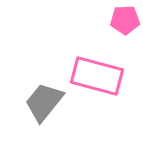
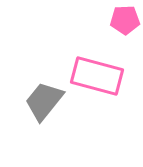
gray trapezoid: moved 1 px up
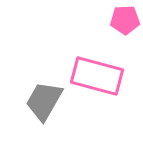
gray trapezoid: rotated 9 degrees counterclockwise
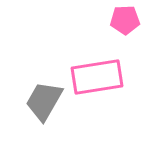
pink rectangle: moved 1 px down; rotated 24 degrees counterclockwise
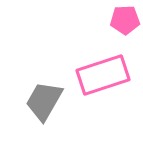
pink rectangle: moved 6 px right, 2 px up; rotated 9 degrees counterclockwise
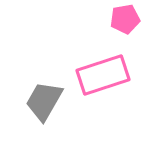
pink pentagon: moved 1 px up; rotated 8 degrees counterclockwise
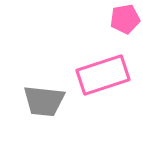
gray trapezoid: rotated 114 degrees counterclockwise
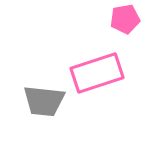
pink rectangle: moved 6 px left, 2 px up
